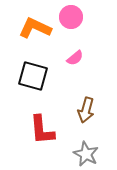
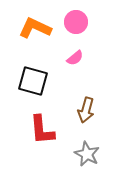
pink circle: moved 5 px right, 5 px down
black square: moved 5 px down
gray star: moved 1 px right
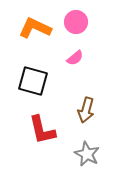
red L-shape: rotated 8 degrees counterclockwise
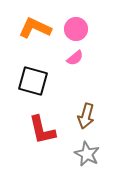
pink circle: moved 7 px down
brown arrow: moved 6 px down
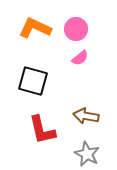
pink semicircle: moved 5 px right
brown arrow: rotated 85 degrees clockwise
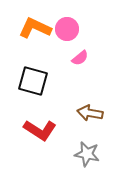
pink circle: moved 9 px left
brown arrow: moved 4 px right, 3 px up
red L-shape: moved 2 px left; rotated 44 degrees counterclockwise
gray star: rotated 15 degrees counterclockwise
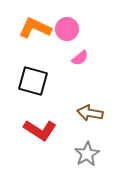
gray star: rotated 30 degrees clockwise
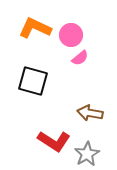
pink circle: moved 4 px right, 6 px down
red L-shape: moved 14 px right, 11 px down
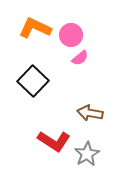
black square: rotated 28 degrees clockwise
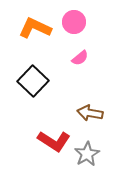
pink circle: moved 3 px right, 13 px up
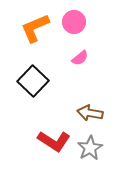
orange L-shape: rotated 48 degrees counterclockwise
gray star: moved 3 px right, 6 px up
